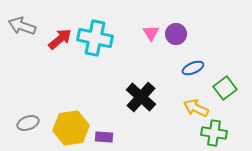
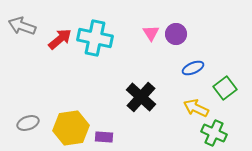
green cross: rotated 15 degrees clockwise
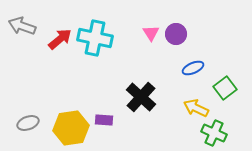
purple rectangle: moved 17 px up
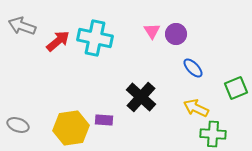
pink triangle: moved 1 px right, 2 px up
red arrow: moved 2 px left, 2 px down
blue ellipse: rotated 70 degrees clockwise
green square: moved 11 px right; rotated 15 degrees clockwise
gray ellipse: moved 10 px left, 2 px down; rotated 40 degrees clockwise
green cross: moved 1 px left, 1 px down; rotated 20 degrees counterclockwise
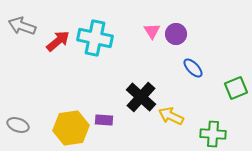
yellow arrow: moved 25 px left, 8 px down
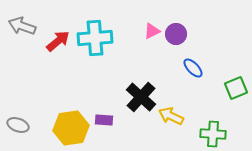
pink triangle: rotated 36 degrees clockwise
cyan cross: rotated 16 degrees counterclockwise
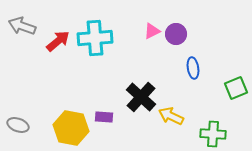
blue ellipse: rotated 35 degrees clockwise
purple rectangle: moved 3 px up
yellow hexagon: rotated 20 degrees clockwise
